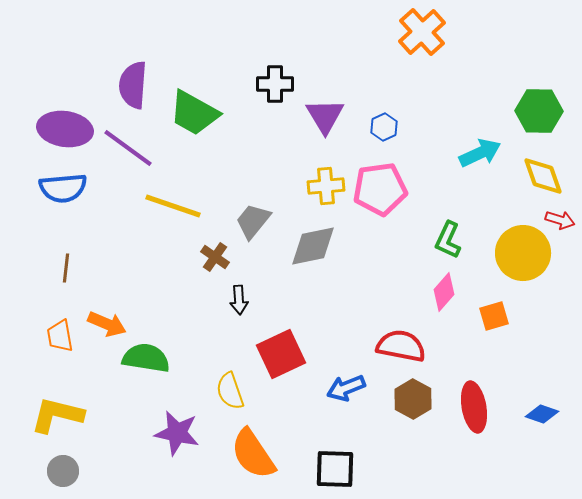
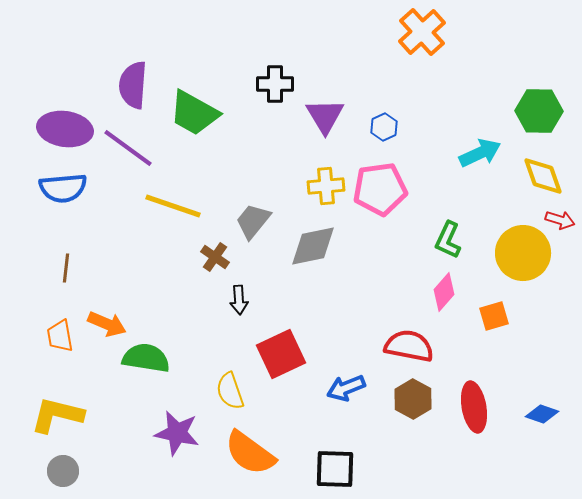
red semicircle: moved 8 px right
orange semicircle: moved 3 px left, 1 px up; rotated 20 degrees counterclockwise
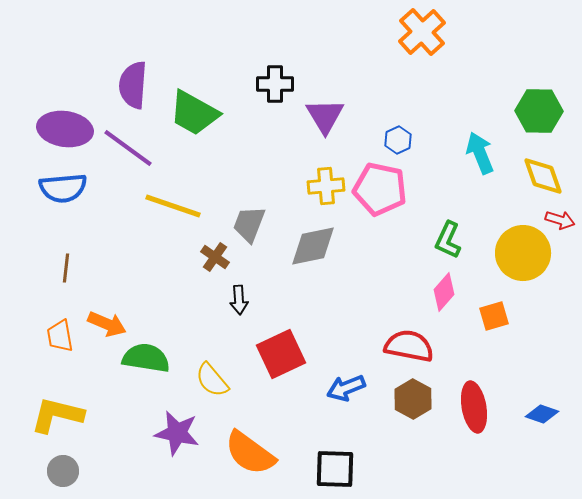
blue hexagon: moved 14 px right, 13 px down
cyan arrow: rotated 87 degrees counterclockwise
pink pentagon: rotated 20 degrees clockwise
gray trapezoid: moved 4 px left, 3 px down; rotated 18 degrees counterclockwise
yellow semicircle: moved 18 px left, 11 px up; rotated 21 degrees counterclockwise
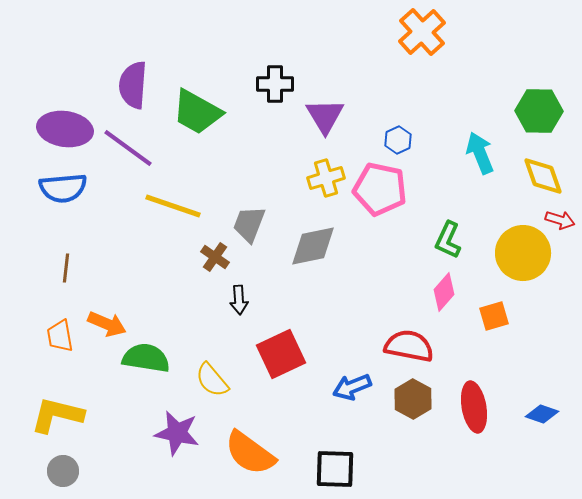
green trapezoid: moved 3 px right, 1 px up
yellow cross: moved 8 px up; rotated 12 degrees counterclockwise
blue arrow: moved 6 px right, 1 px up
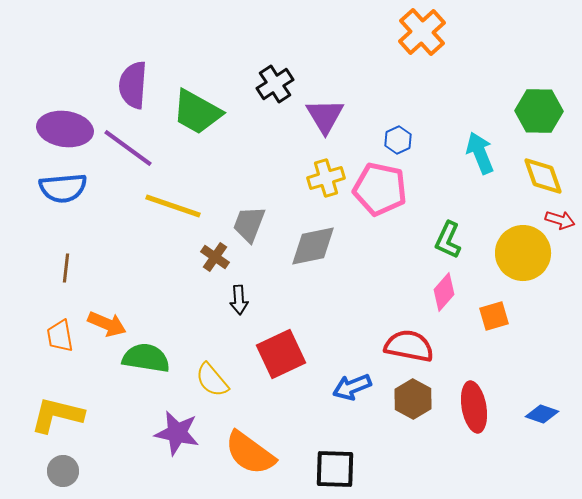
black cross: rotated 33 degrees counterclockwise
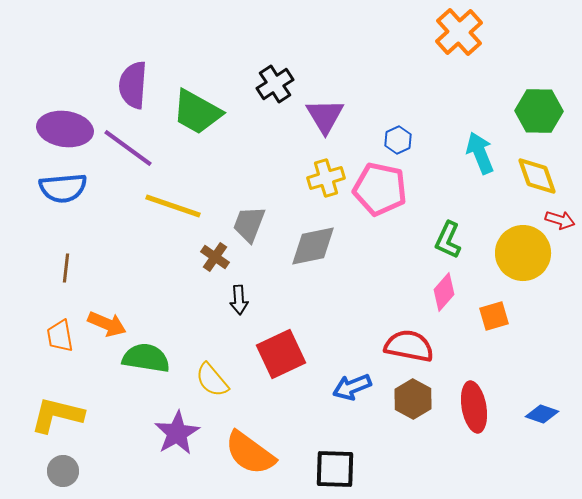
orange cross: moved 37 px right
yellow diamond: moved 6 px left
purple star: rotated 30 degrees clockwise
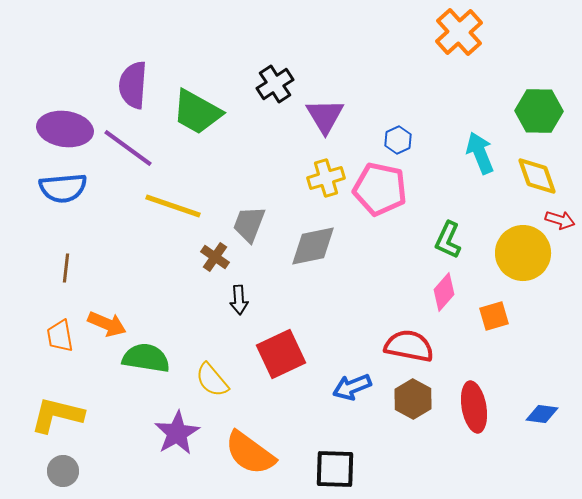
blue diamond: rotated 12 degrees counterclockwise
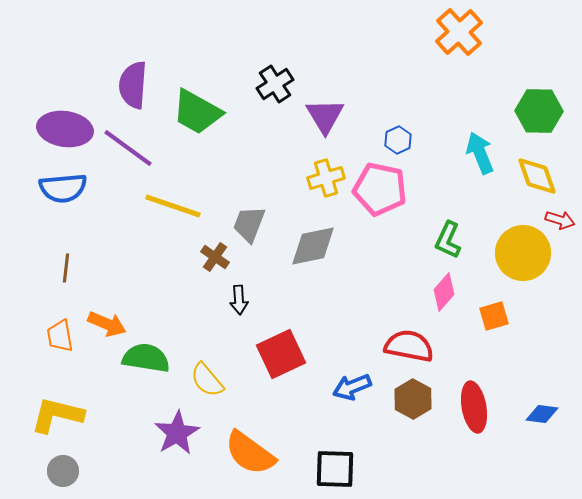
yellow semicircle: moved 5 px left
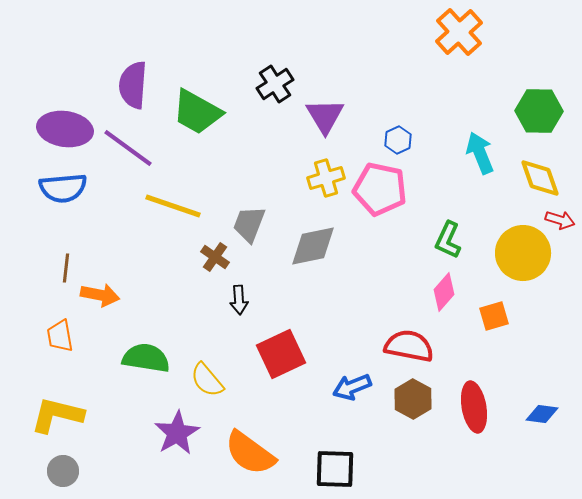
yellow diamond: moved 3 px right, 2 px down
orange arrow: moved 7 px left, 29 px up; rotated 12 degrees counterclockwise
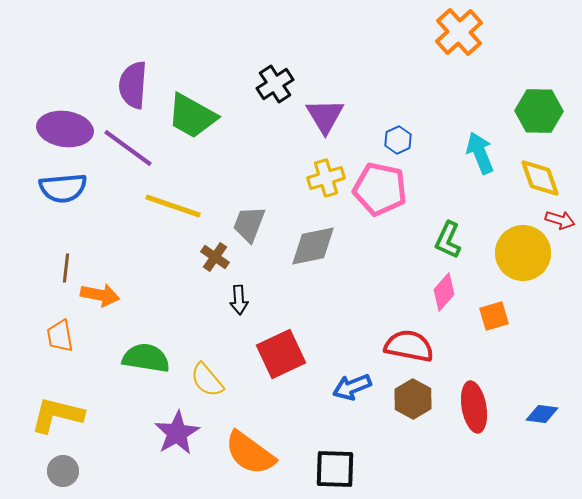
green trapezoid: moved 5 px left, 4 px down
